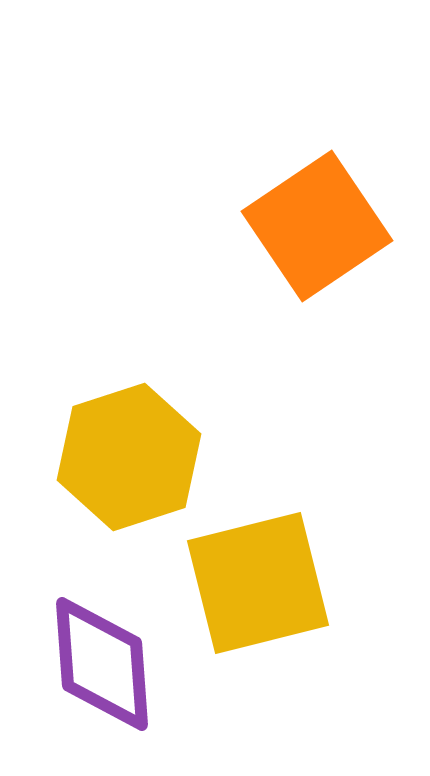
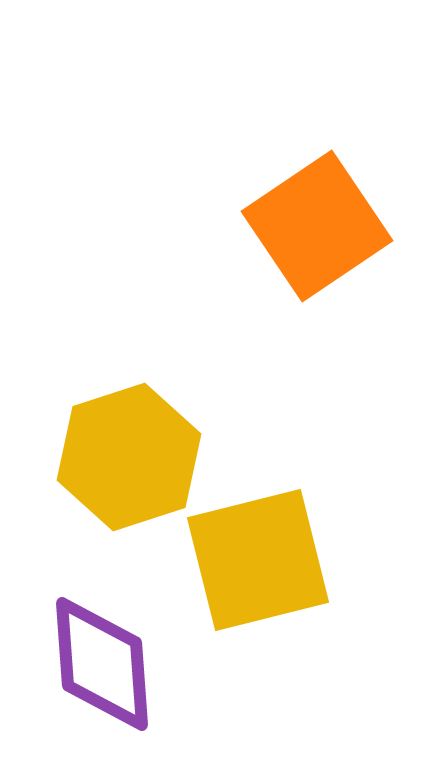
yellow square: moved 23 px up
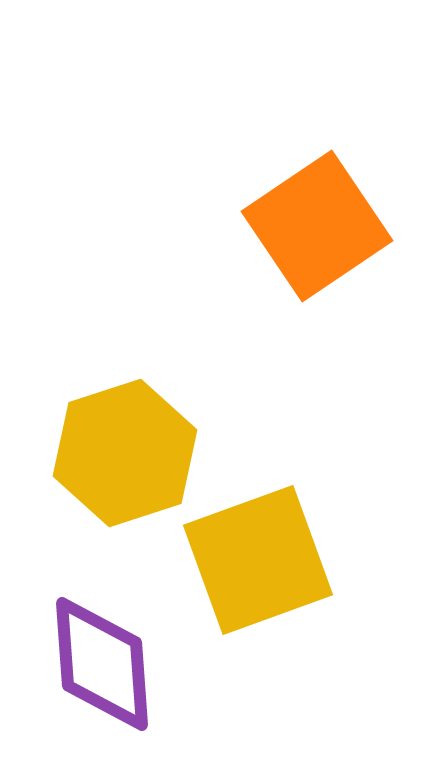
yellow hexagon: moved 4 px left, 4 px up
yellow square: rotated 6 degrees counterclockwise
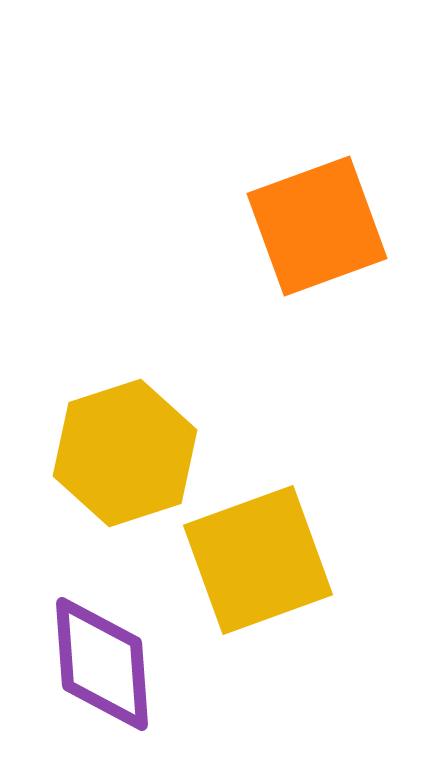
orange square: rotated 14 degrees clockwise
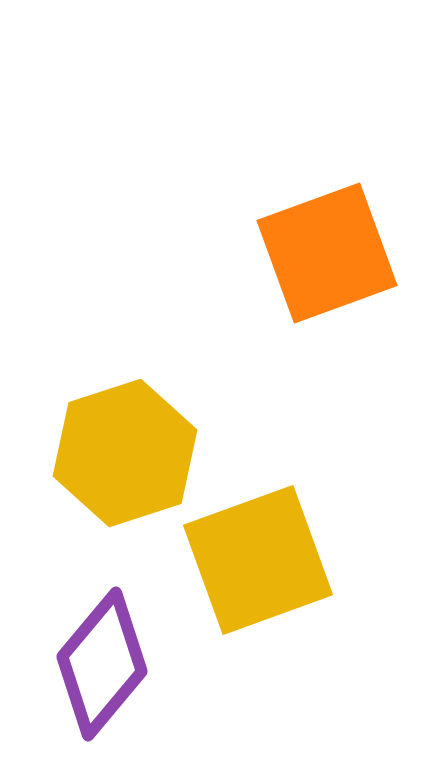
orange square: moved 10 px right, 27 px down
purple diamond: rotated 44 degrees clockwise
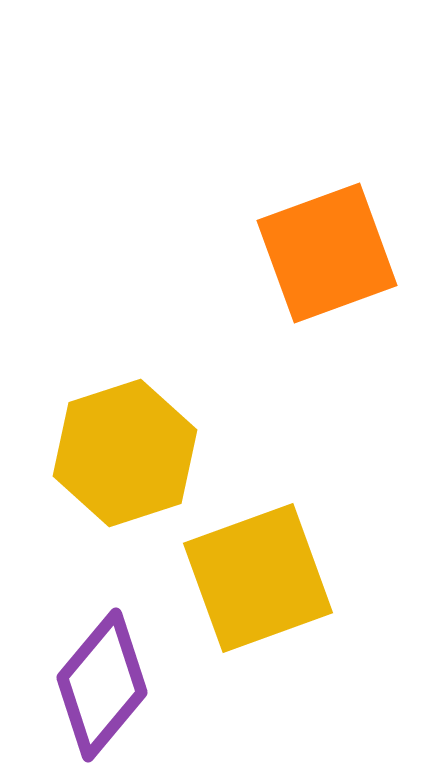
yellow square: moved 18 px down
purple diamond: moved 21 px down
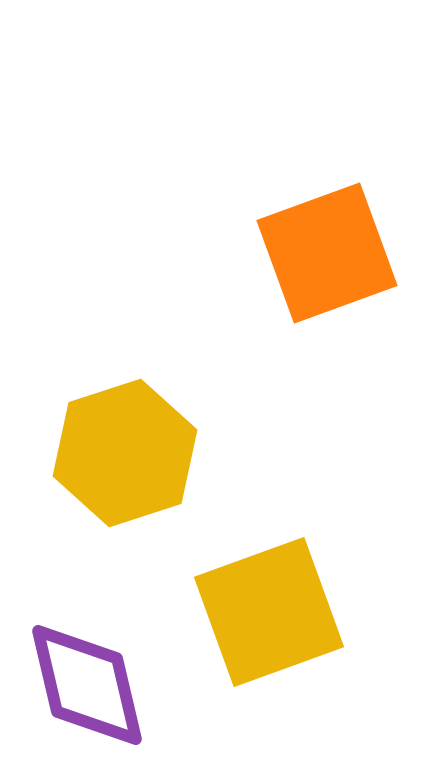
yellow square: moved 11 px right, 34 px down
purple diamond: moved 15 px left; rotated 53 degrees counterclockwise
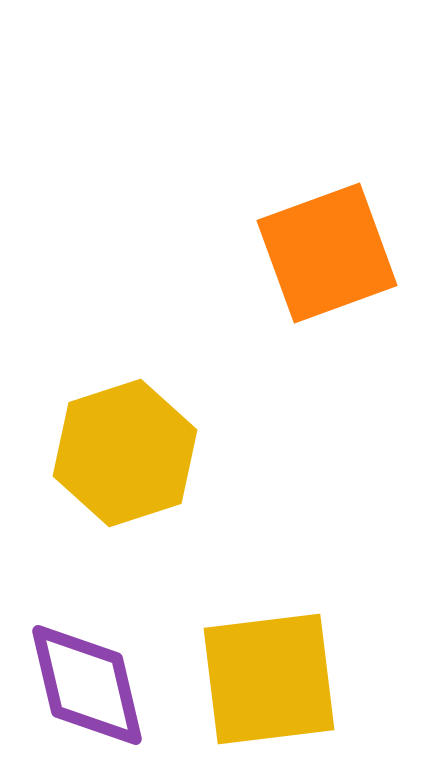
yellow square: moved 67 px down; rotated 13 degrees clockwise
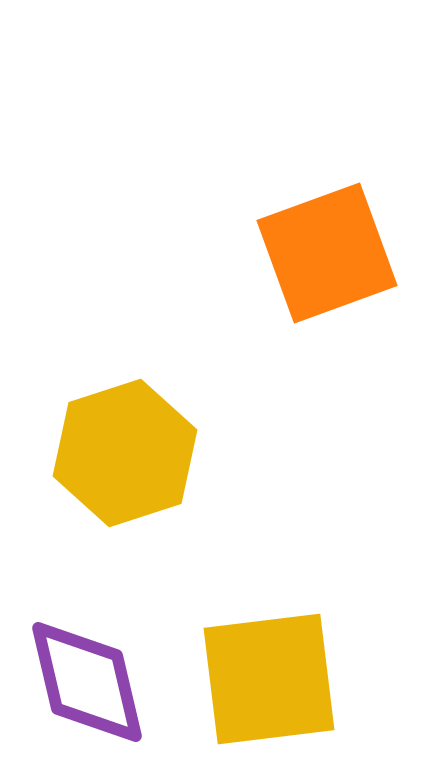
purple diamond: moved 3 px up
